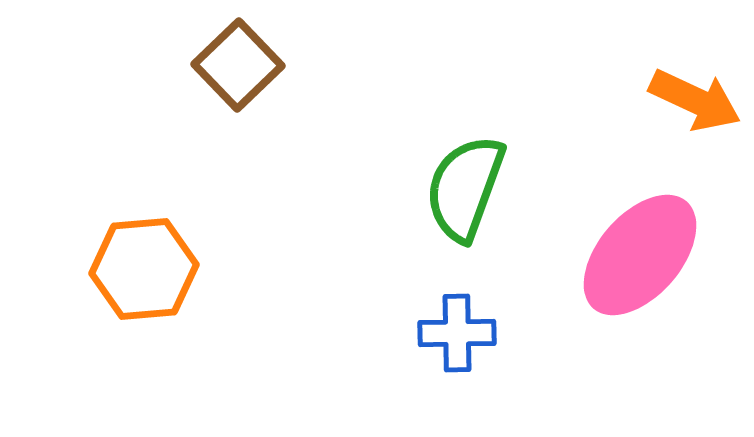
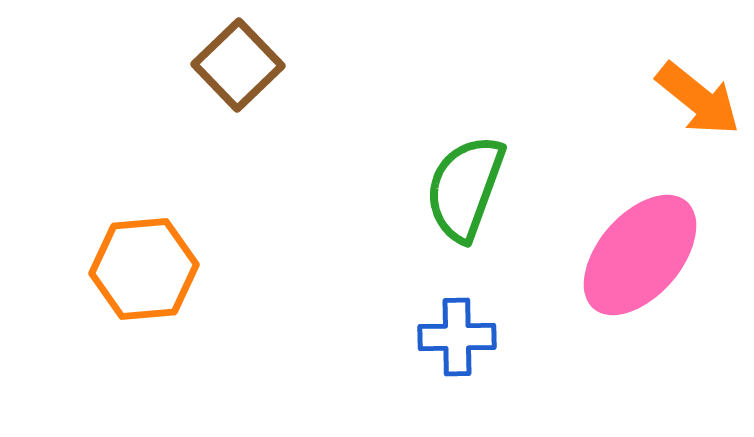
orange arrow: moved 3 px right, 1 px up; rotated 14 degrees clockwise
blue cross: moved 4 px down
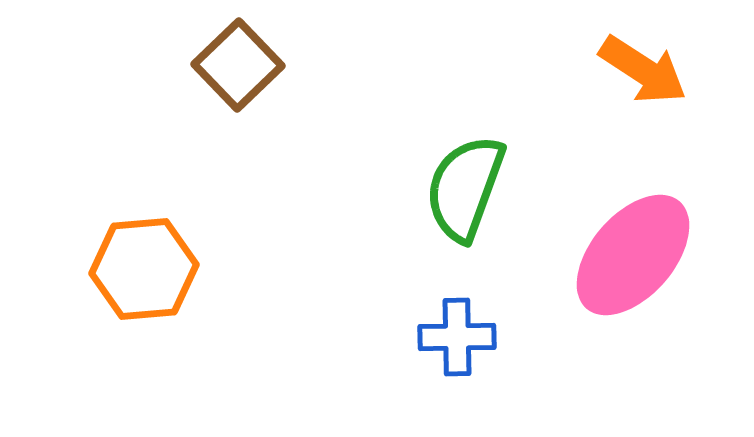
orange arrow: moved 55 px left, 29 px up; rotated 6 degrees counterclockwise
pink ellipse: moved 7 px left
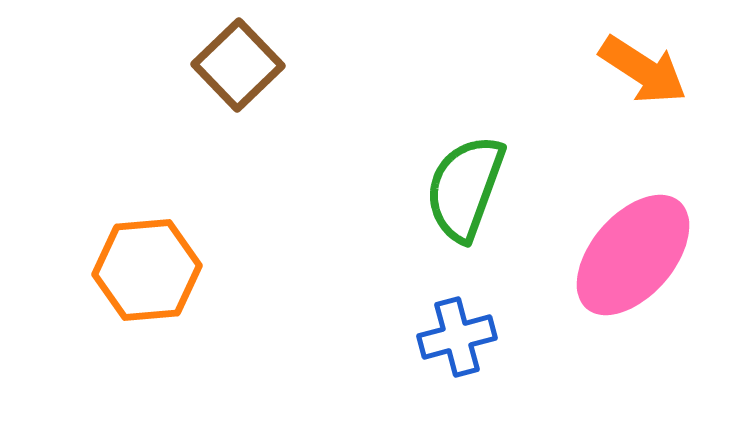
orange hexagon: moved 3 px right, 1 px down
blue cross: rotated 14 degrees counterclockwise
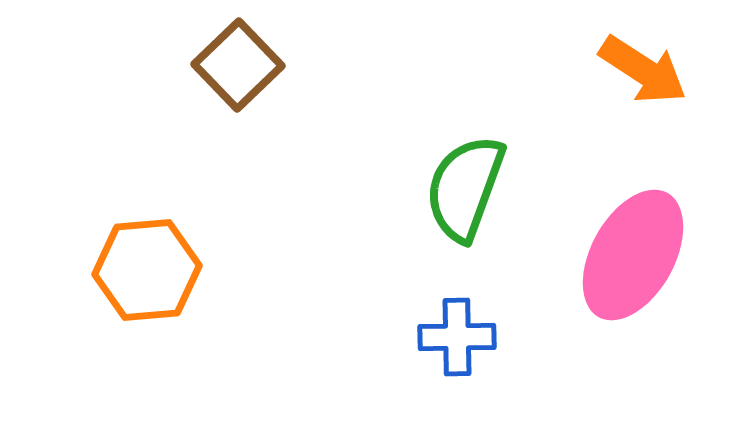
pink ellipse: rotated 12 degrees counterclockwise
blue cross: rotated 14 degrees clockwise
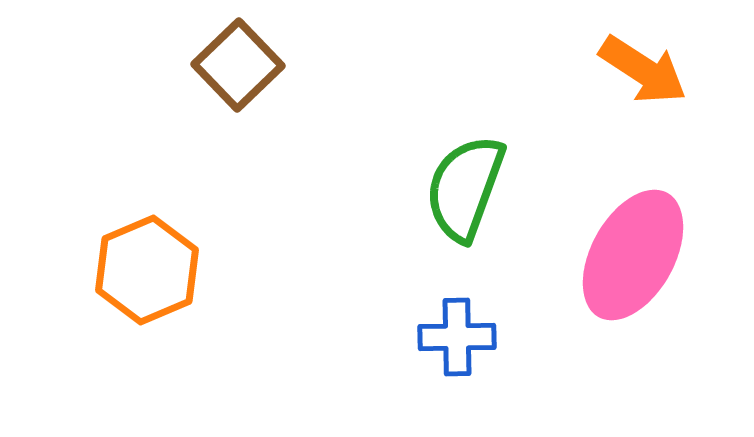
orange hexagon: rotated 18 degrees counterclockwise
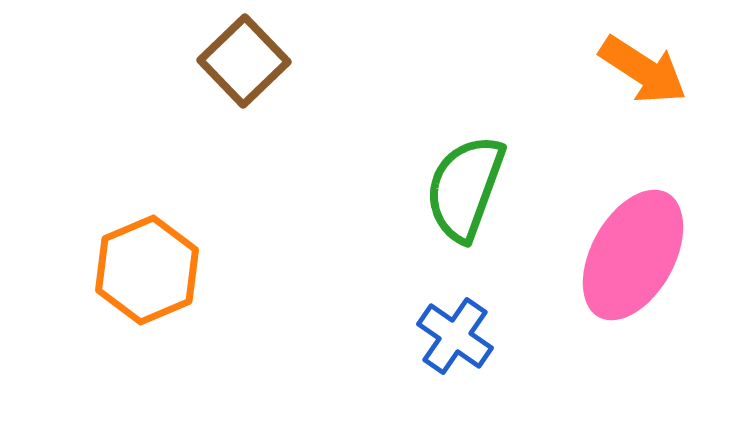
brown square: moved 6 px right, 4 px up
blue cross: moved 2 px left, 1 px up; rotated 36 degrees clockwise
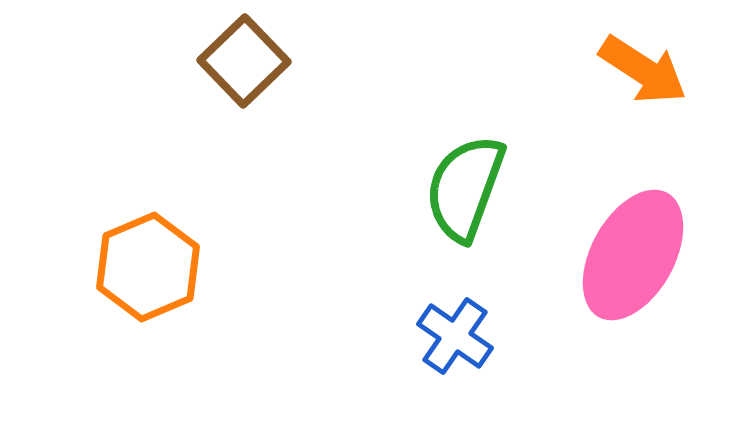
orange hexagon: moved 1 px right, 3 px up
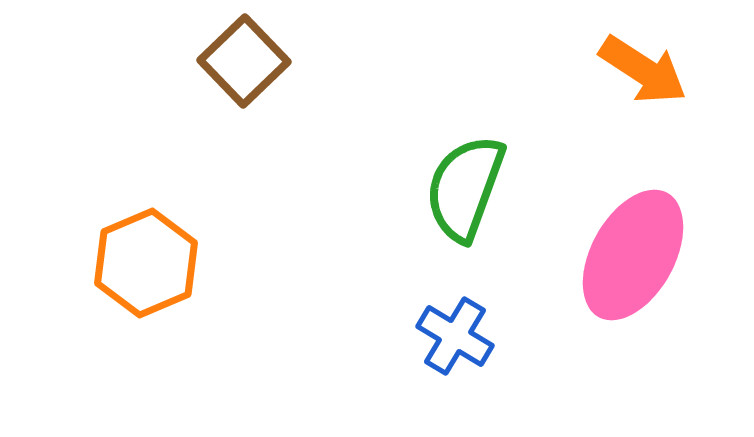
orange hexagon: moved 2 px left, 4 px up
blue cross: rotated 4 degrees counterclockwise
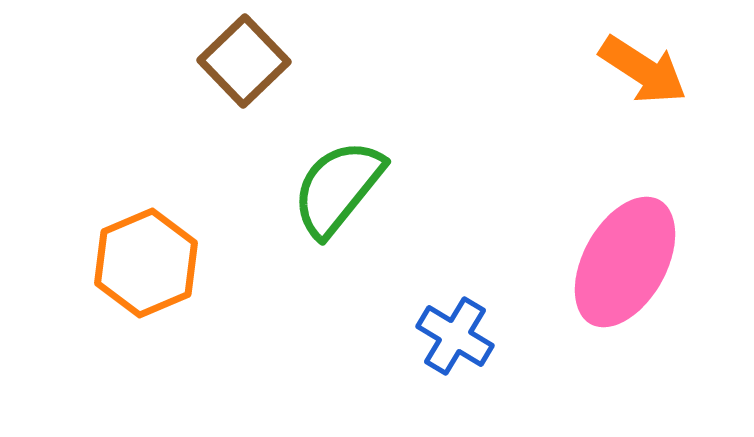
green semicircle: moved 127 px left; rotated 19 degrees clockwise
pink ellipse: moved 8 px left, 7 px down
